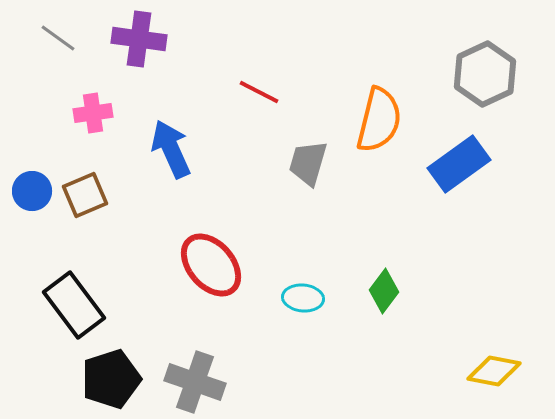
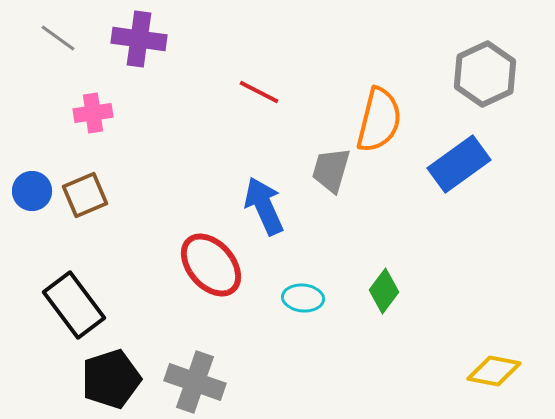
blue arrow: moved 93 px right, 57 px down
gray trapezoid: moved 23 px right, 7 px down
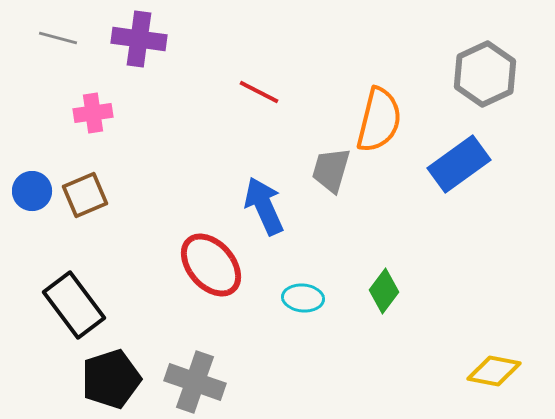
gray line: rotated 21 degrees counterclockwise
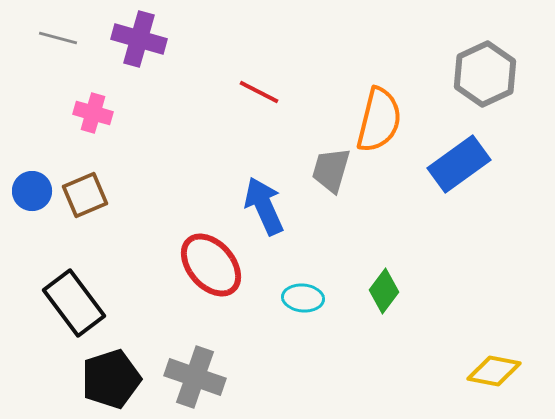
purple cross: rotated 8 degrees clockwise
pink cross: rotated 24 degrees clockwise
black rectangle: moved 2 px up
gray cross: moved 5 px up
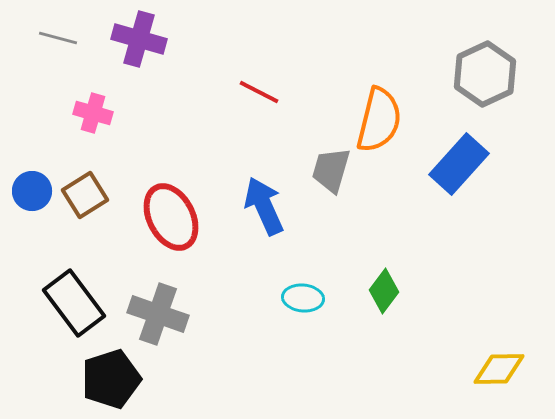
blue rectangle: rotated 12 degrees counterclockwise
brown square: rotated 9 degrees counterclockwise
red ellipse: moved 40 px left, 48 px up; rotated 14 degrees clockwise
yellow diamond: moved 5 px right, 2 px up; rotated 12 degrees counterclockwise
gray cross: moved 37 px left, 63 px up
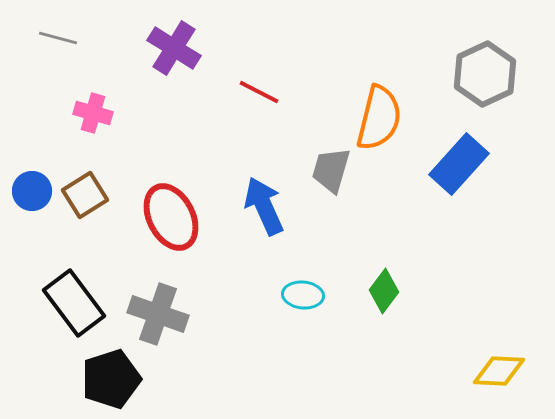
purple cross: moved 35 px right, 9 px down; rotated 16 degrees clockwise
orange semicircle: moved 2 px up
cyan ellipse: moved 3 px up
yellow diamond: moved 2 px down; rotated 4 degrees clockwise
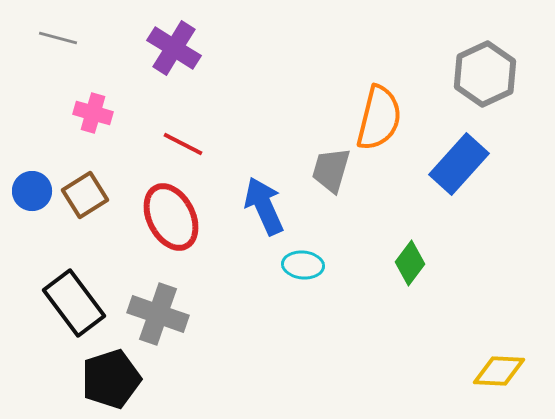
red line: moved 76 px left, 52 px down
green diamond: moved 26 px right, 28 px up
cyan ellipse: moved 30 px up
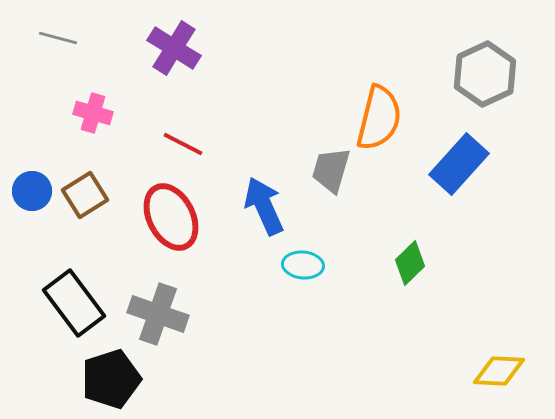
green diamond: rotated 9 degrees clockwise
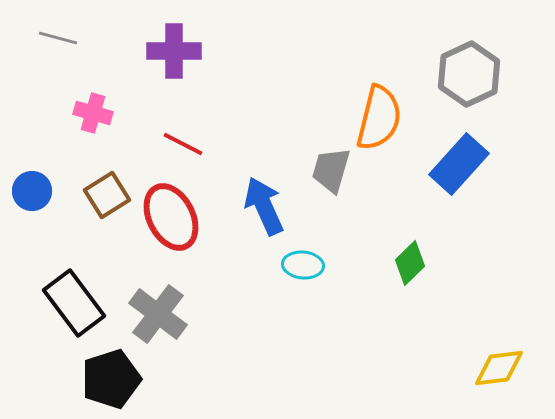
purple cross: moved 3 px down; rotated 32 degrees counterclockwise
gray hexagon: moved 16 px left
brown square: moved 22 px right
gray cross: rotated 18 degrees clockwise
yellow diamond: moved 3 px up; rotated 10 degrees counterclockwise
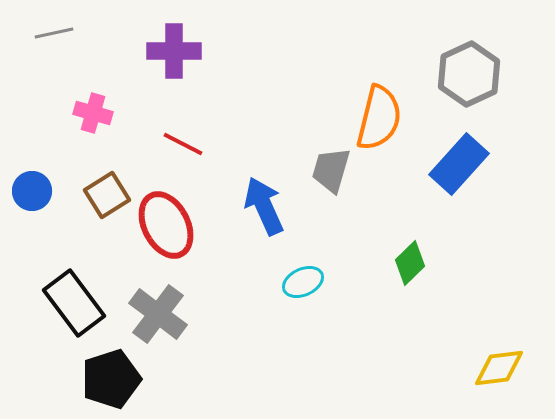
gray line: moved 4 px left, 5 px up; rotated 27 degrees counterclockwise
red ellipse: moved 5 px left, 8 px down
cyan ellipse: moved 17 px down; rotated 30 degrees counterclockwise
